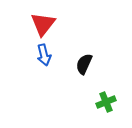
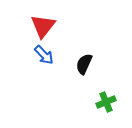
red triangle: moved 2 px down
blue arrow: rotated 30 degrees counterclockwise
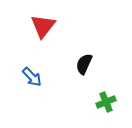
blue arrow: moved 12 px left, 22 px down
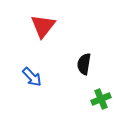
black semicircle: rotated 15 degrees counterclockwise
green cross: moved 5 px left, 3 px up
